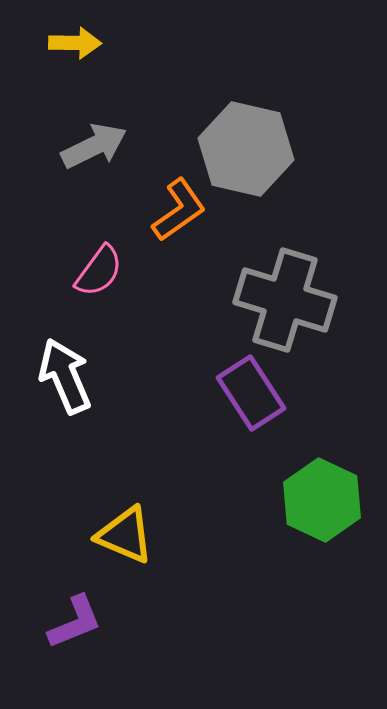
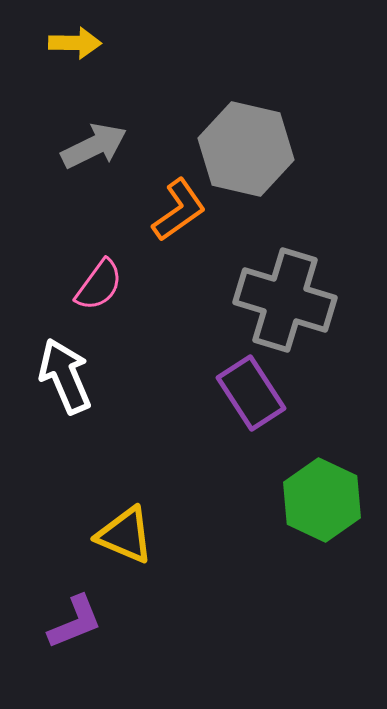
pink semicircle: moved 14 px down
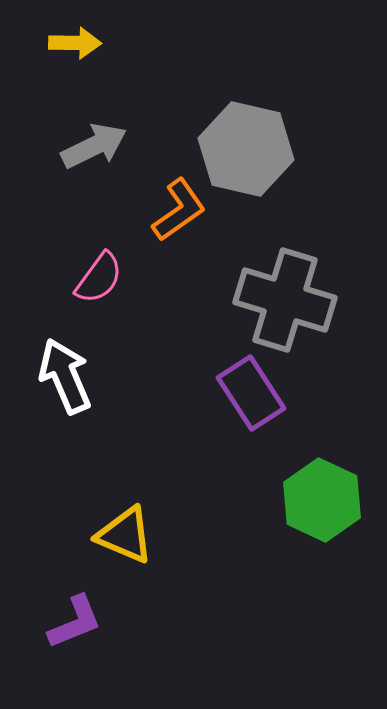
pink semicircle: moved 7 px up
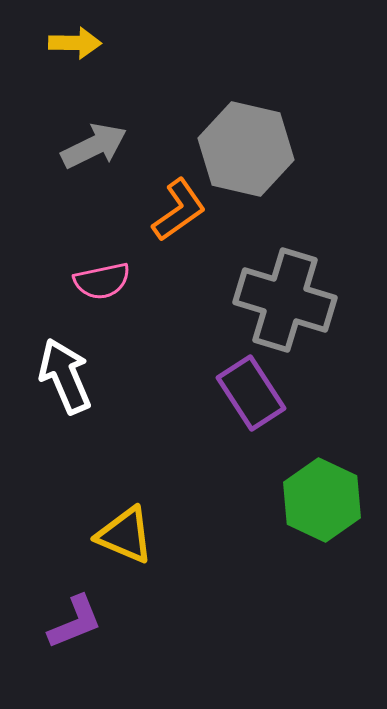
pink semicircle: moved 3 px right, 3 px down; rotated 42 degrees clockwise
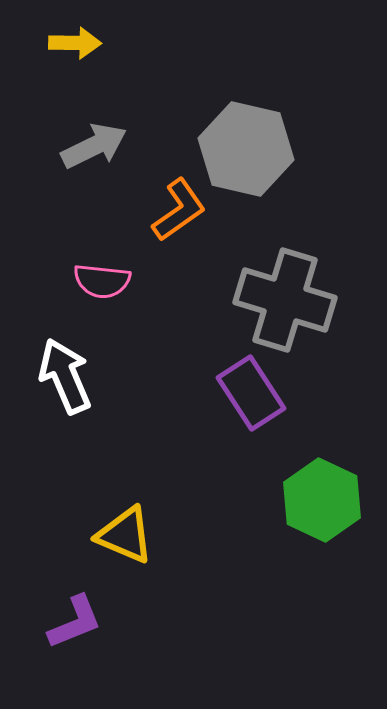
pink semicircle: rotated 18 degrees clockwise
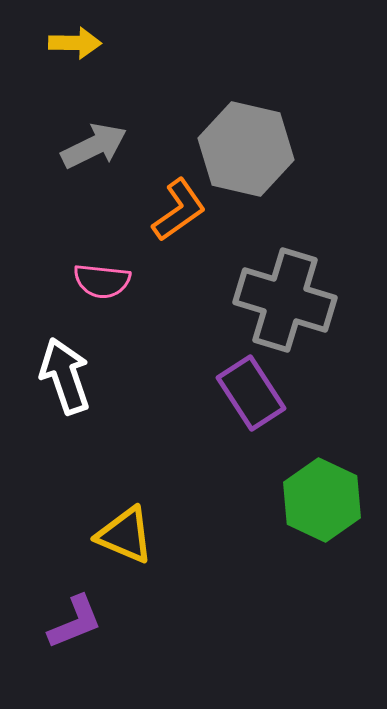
white arrow: rotated 4 degrees clockwise
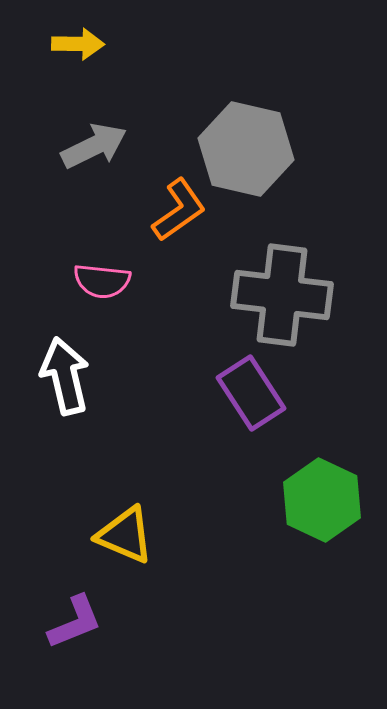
yellow arrow: moved 3 px right, 1 px down
gray cross: moved 3 px left, 5 px up; rotated 10 degrees counterclockwise
white arrow: rotated 6 degrees clockwise
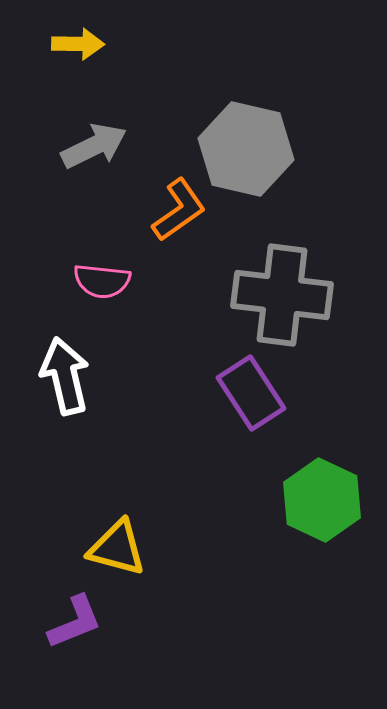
yellow triangle: moved 8 px left, 13 px down; rotated 8 degrees counterclockwise
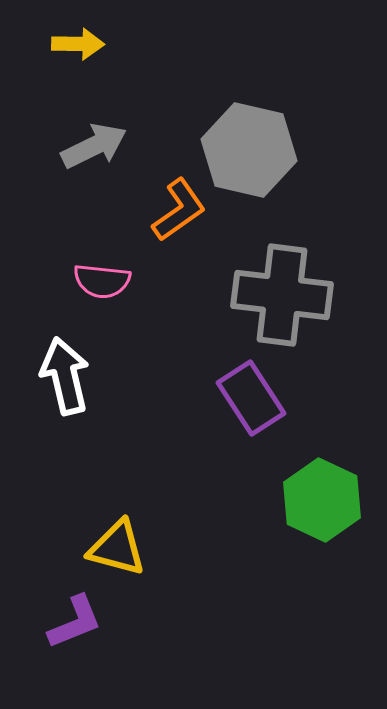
gray hexagon: moved 3 px right, 1 px down
purple rectangle: moved 5 px down
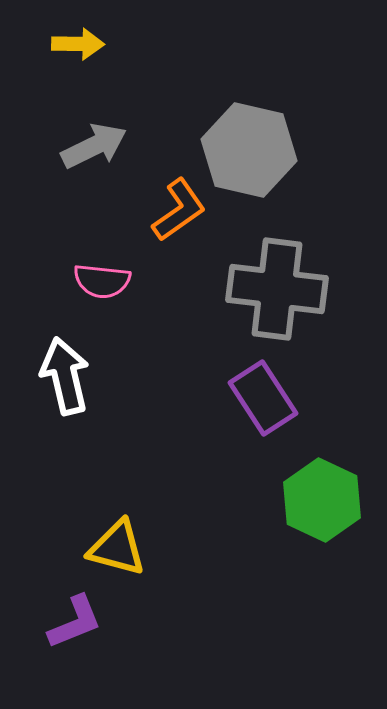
gray cross: moved 5 px left, 6 px up
purple rectangle: moved 12 px right
